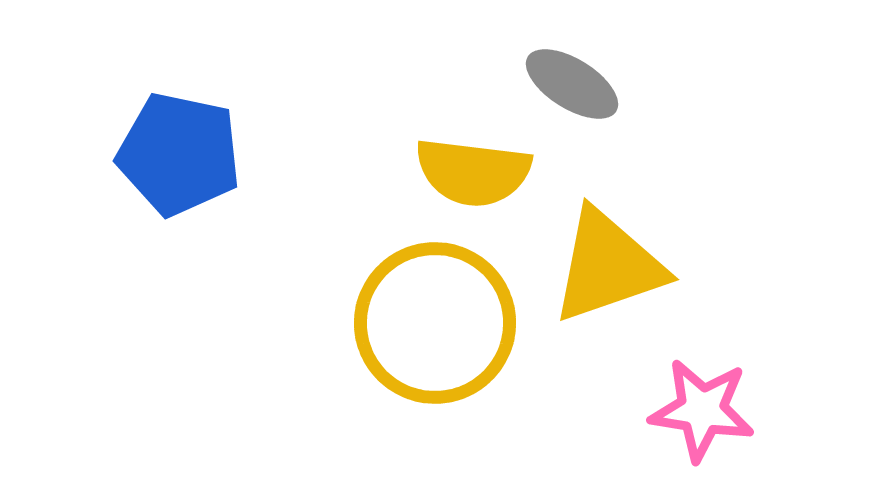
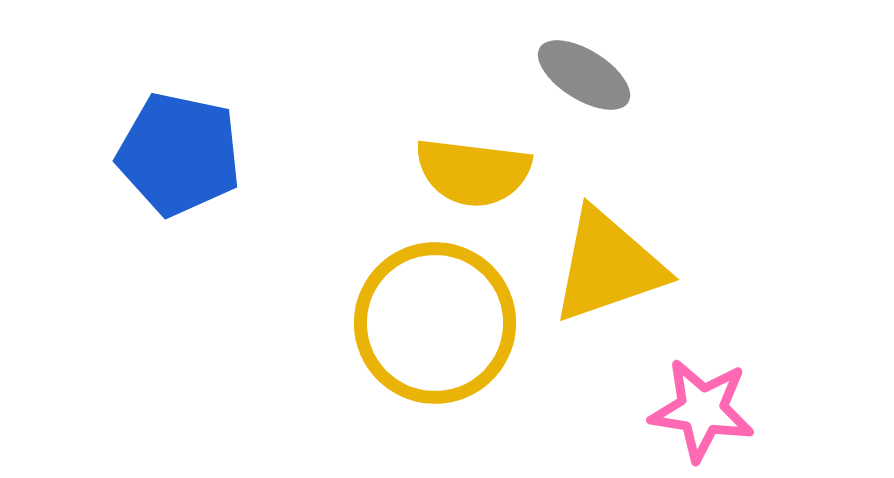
gray ellipse: moved 12 px right, 9 px up
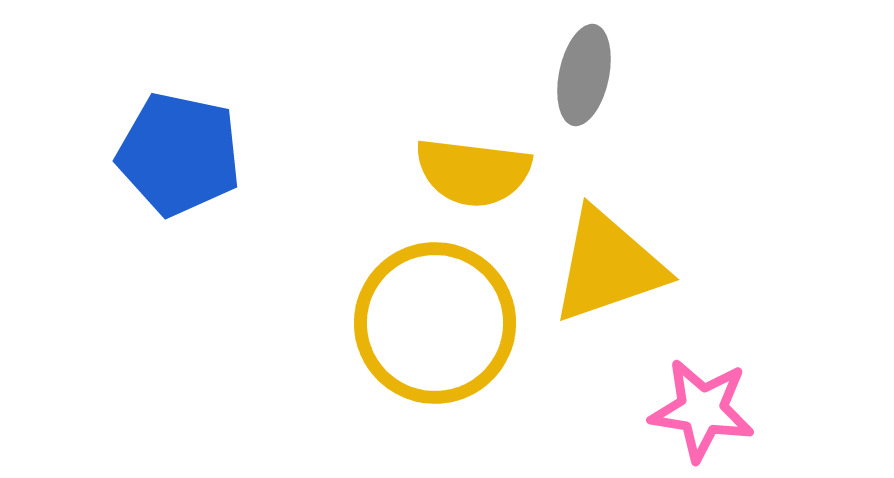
gray ellipse: rotated 70 degrees clockwise
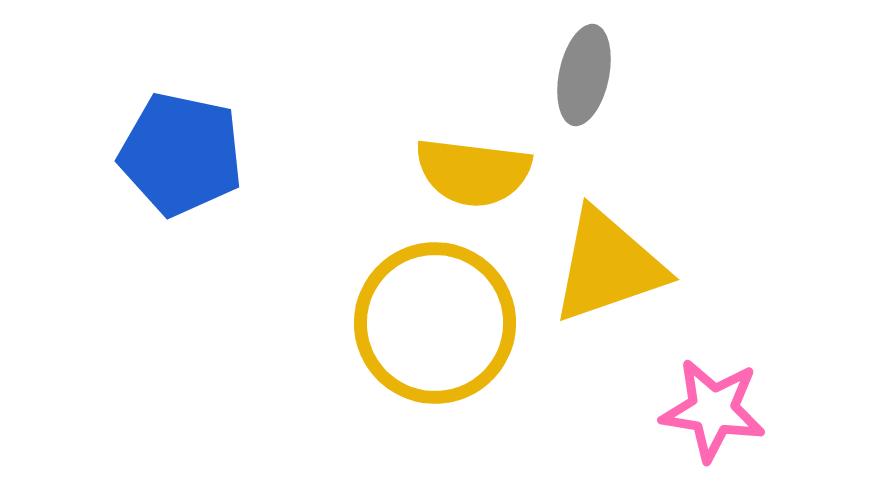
blue pentagon: moved 2 px right
pink star: moved 11 px right
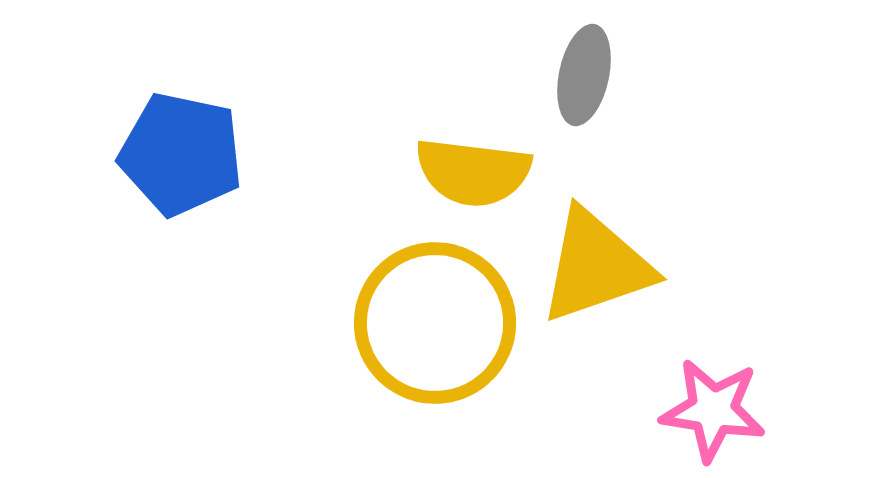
yellow triangle: moved 12 px left
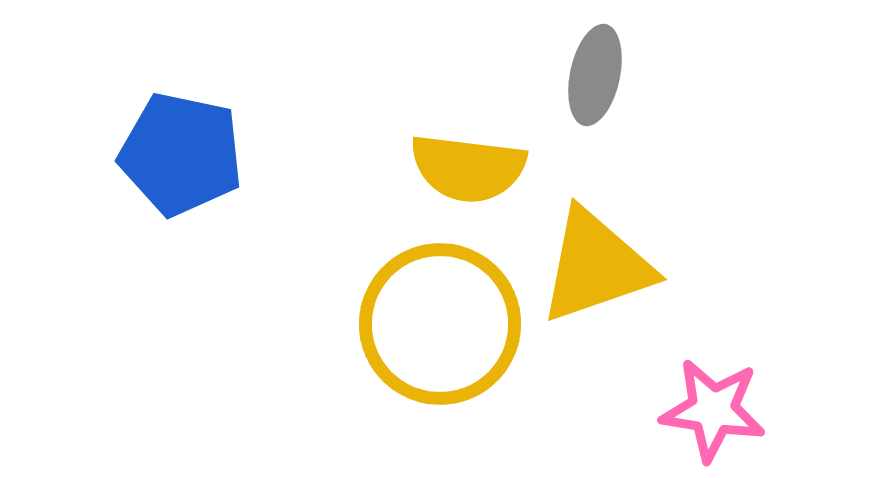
gray ellipse: moved 11 px right
yellow semicircle: moved 5 px left, 4 px up
yellow circle: moved 5 px right, 1 px down
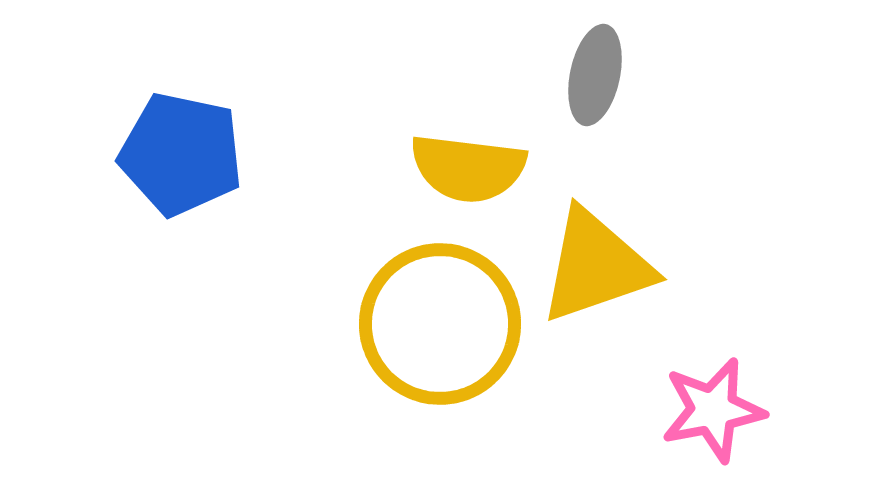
pink star: rotated 20 degrees counterclockwise
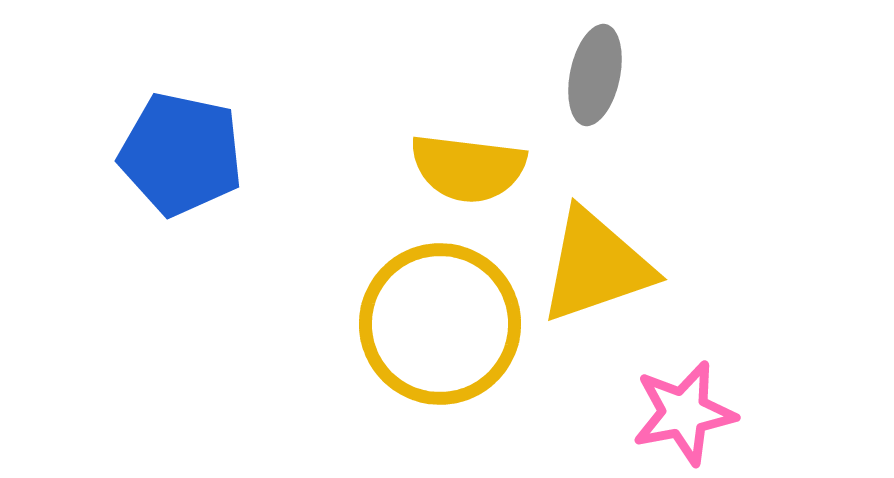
pink star: moved 29 px left, 3 px down
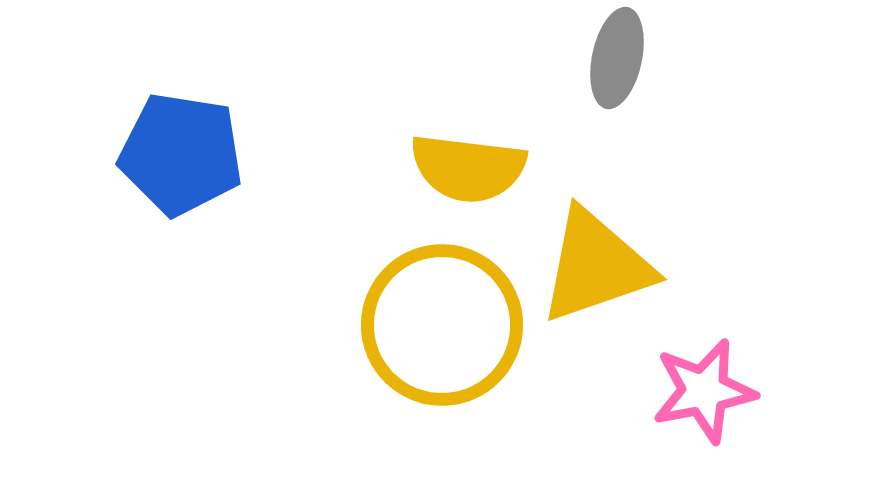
gray ellipse: moved 22 px right, 17 px up
blue pentagon: rotated 3 degrees counterclockwise
yellow circle: moved 2 px right, 1 px down
pink star: moved 20 px right, 22 px up
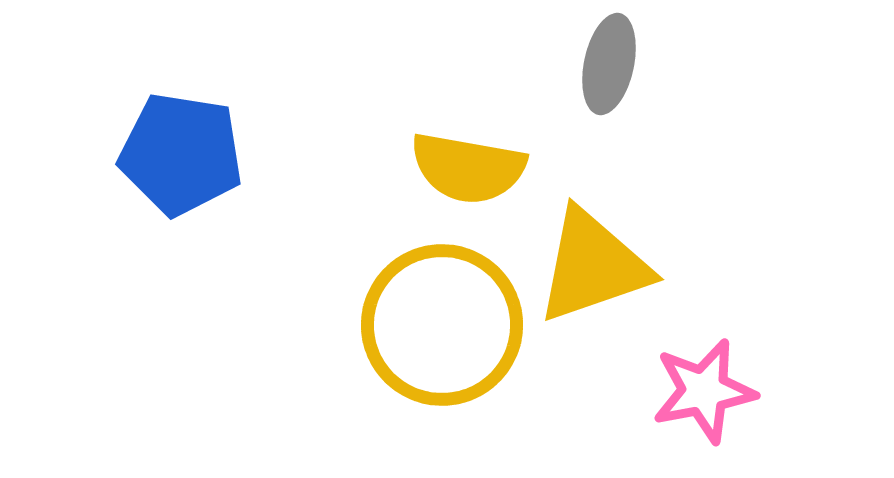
gray ellipse: moved 8 px left, 6 px down
yellow semicircle: rotated 3 degrees clockwise
yellow triangle: moved 3 px left
